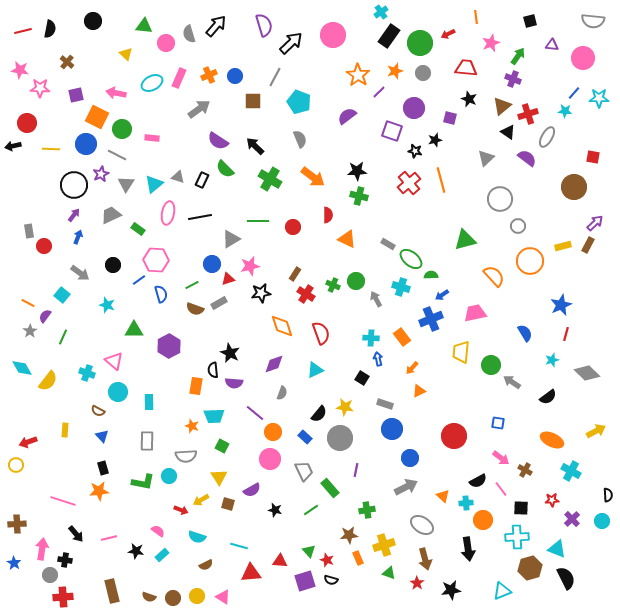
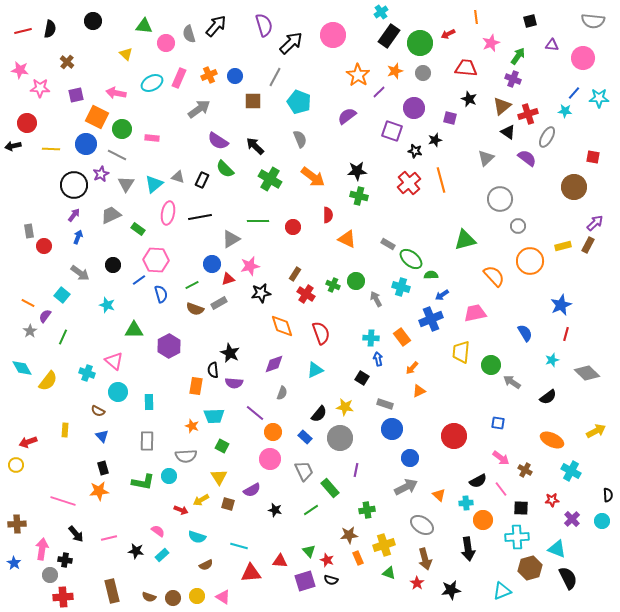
orange triangle at (443, 496): moved 4 px left, 1 px up
black semicircle at (566, 578): moved 2 px right
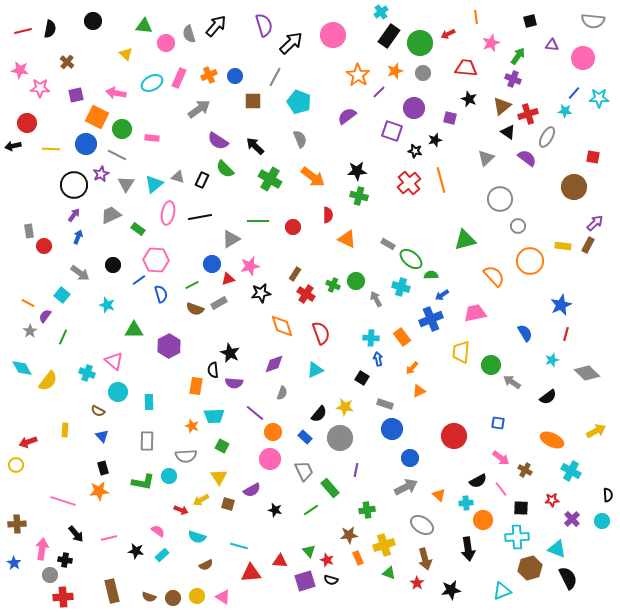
yellow rectangle at (563, 246): rotated 21 degrees clockwise
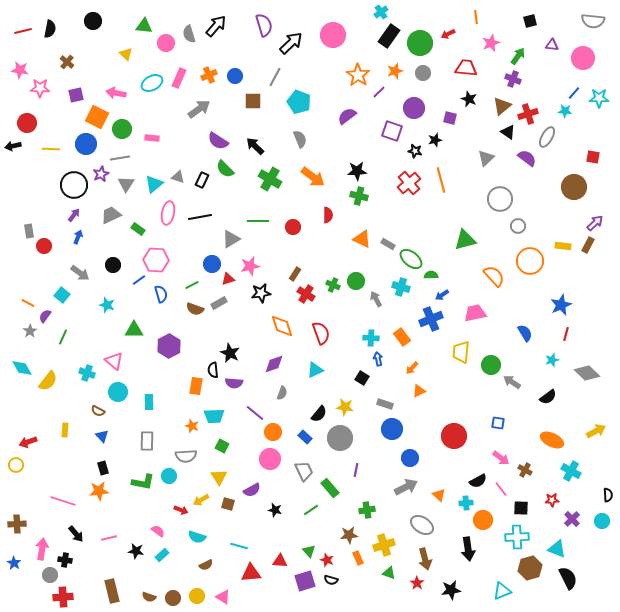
gray line at (117, 155): moved 3 px right, 3 px down; rotated 36 degrees counterclockwise
orange triangle at (347, 239): moved 15 px right
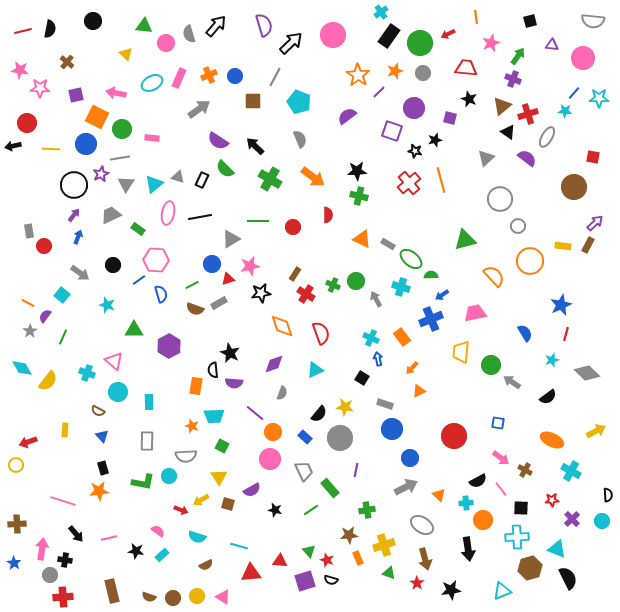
cyan cross at (371, 338): rotated 21 degrees clockwise
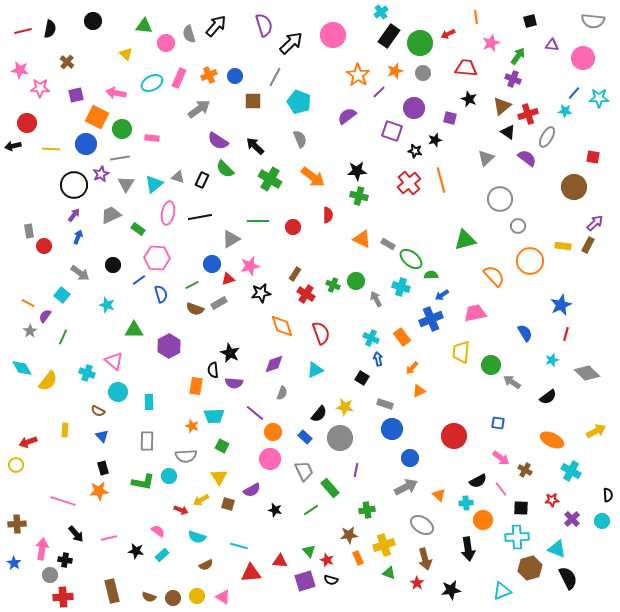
pink hexagon at (156, 260): moved 1 px right, 2 px up
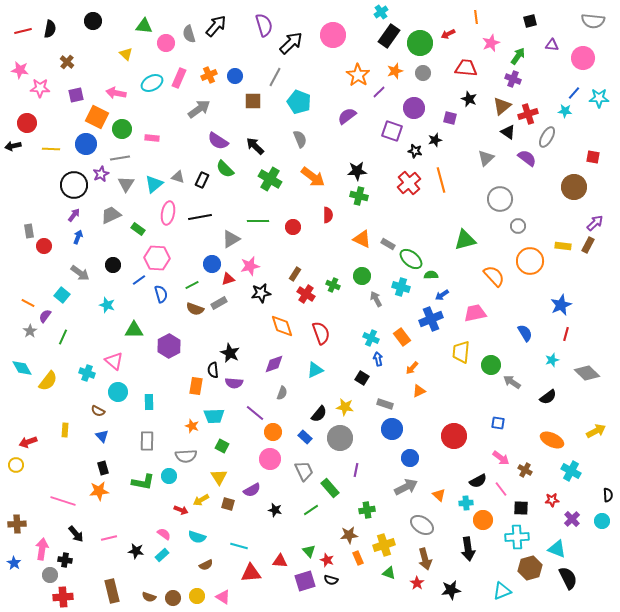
green circle at (356, 281): moved 6 px right, 5 px up
pink semicircle at (158, 531): moved 6 px right, 3 px down
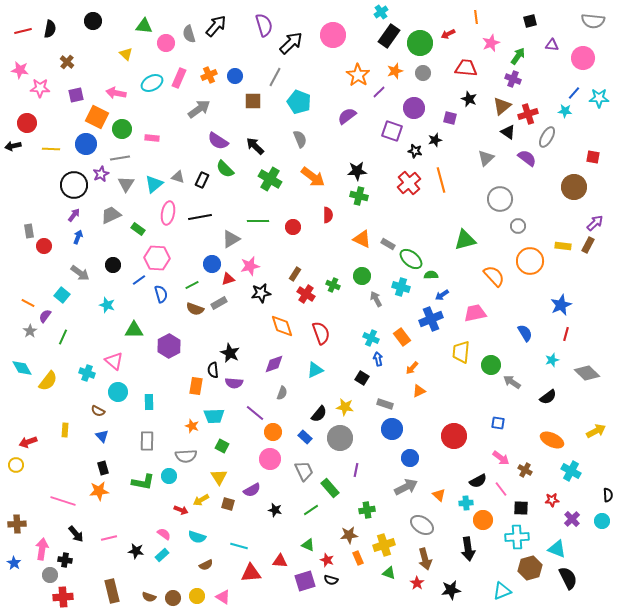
green triangle at (309, 551): moved 1 px left, 6 px up; rotated 24 degrees counterclockwise
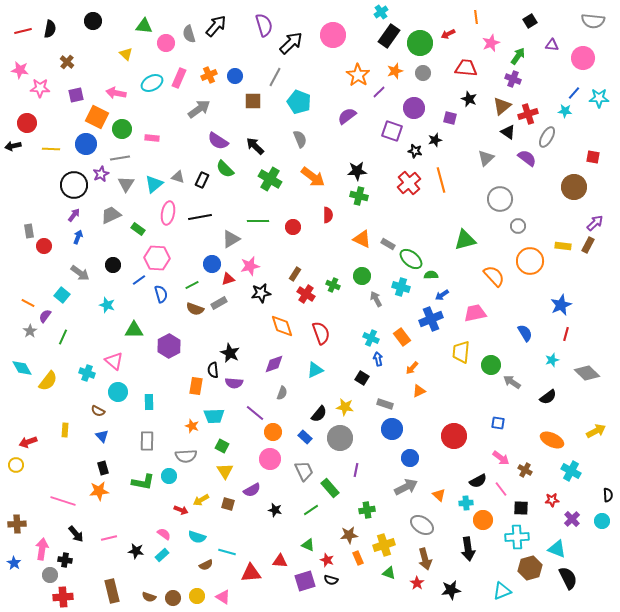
black square at (530, 21): rotated 16 degrees counterclockwise
yellow triangle at (219, 477): moved 6 px right, 6 px up
cyan line at (239, 546): moved 12 px left, 6 px down
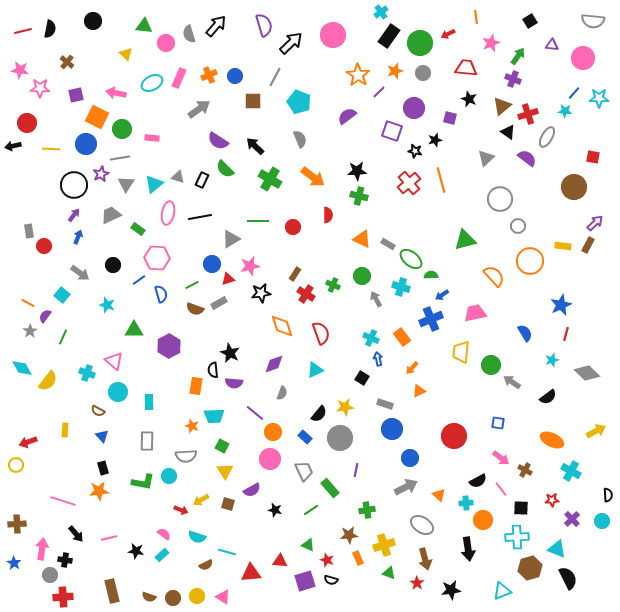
yellow star at (345, 407): rotated 18 degrees counterclockwise
